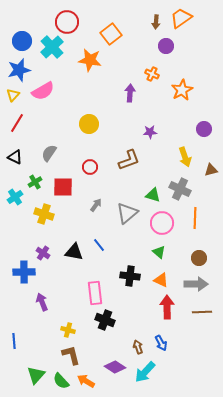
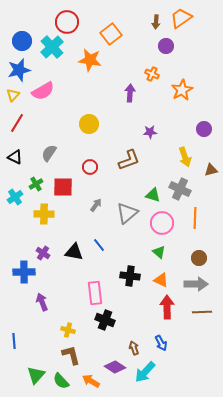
green cross at (35, 182): moved 1 px right, 2 px down
yellow cross at (44, 214): rotated 18 degrees counterclockwise
brown arrow at (138, 347): moved 4 px left, 1 px down
orange arrow at (86, 381): moved 5 px right
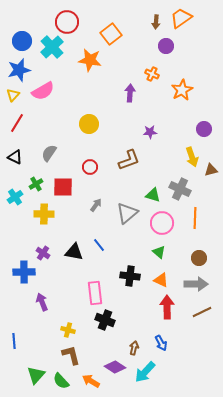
yellow arrow at (185, 157): moved 7 px right
brown line at (202, 312): rotated 24 degrees counterclockwise
brown arrow at (134, 348): rotated 32 degrees clockwise
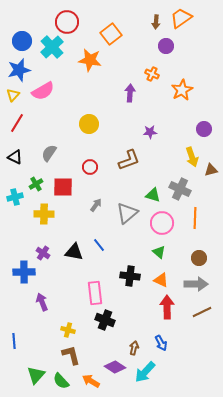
cyan cross at (15, 197): rotated 21 degrees clockwise
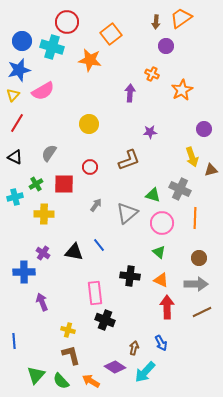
cyan cross at (52, 47): rotated 30 degrees counterclockwise
red square at (63, 187): moved 1 px right, 3 px up
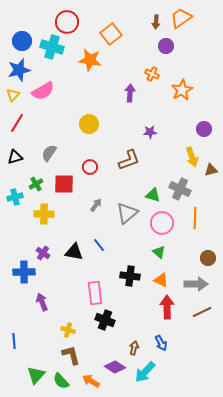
black triangle at (15, 157): rotated 42 degrees counterclockwise
brown circle at (199, 258): moved 9 px right
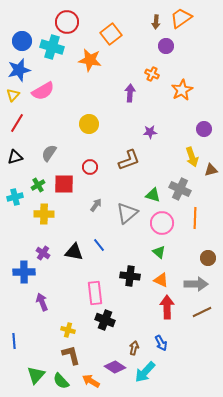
green cross at (36, 184): moved 2 px right, 1 px down
